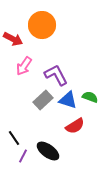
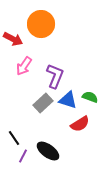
orange circle: moved 1 px left, 1 px up
purple L-shape: moved 1 px left, 1 px down; rotated 50 degrees clockwise
gray rectangle: moved 3 px down
red semicircle: moved 5 px right, 2 px up
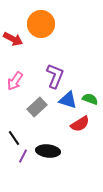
pink arrow: moved 9 px left, 15 px down
green semicircle: moved 2 px down
gray rectangle: moved 6 px left, 4 px down
black ellipse: rotated 30 degrees counterclockwise
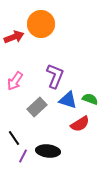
red arrow: moved 1 px right, 2 px up; rotated 48 degrees counterclockwise
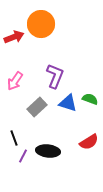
blue triangle: moved 3 px down
red semicircle: moved 9 px right, 18 px down
black line: rotated 14 degrees clockwise
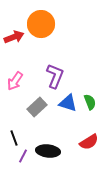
green semicircle: moved 3 px down; rotated 49 degrees clockwise
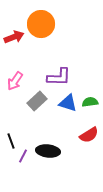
purple L-shape: moved 4 px right, 1 px down; rotated 70 degrees clockwise
green semicircle: rotated 77 degrees counterclockwise
gray rectangle: moved 6 px up
black line: moved 3 px left, 3 px down
red semicircle: moved 7 px up
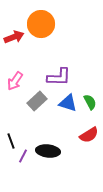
green semicircle: rotated 70 degrees clockwise
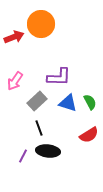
black line: moved 28 px right, 13 px up
